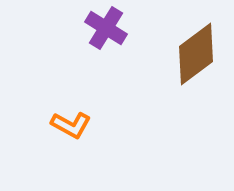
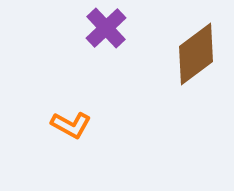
purple cross: rotated 15 degrees clockwise
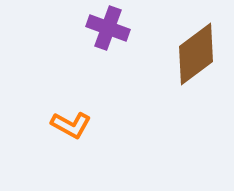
purple cross: moved 2 px right; rotated 27 degrees counterclockwise
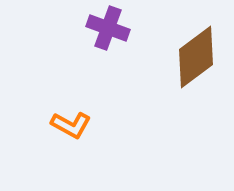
brown diamond: moved 3 px down
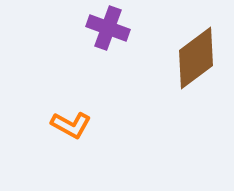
brown diamond: moved 1 px down
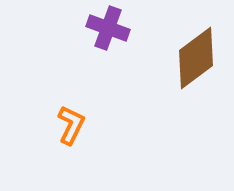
orange L-shape: rotated 93 degrees counterclockwise
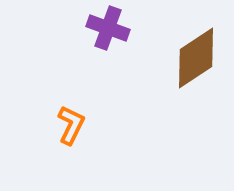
brown diamond: rotated 4 degrees clockwise
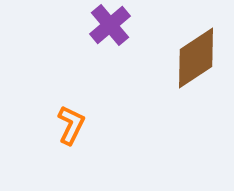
purple cross: moved 2 px right, 3 px up; rotated 30 degrees clockwise
